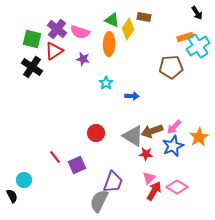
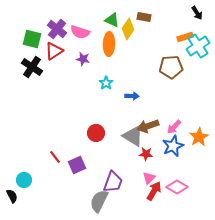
brown arrow: moved 4 px left, 5 px up
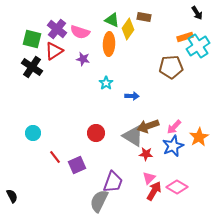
cyan circle: moved 9 px right, 47 px up
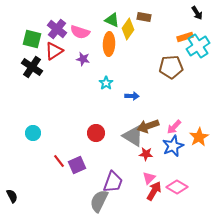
red line: moved 4 px right, 4 px down
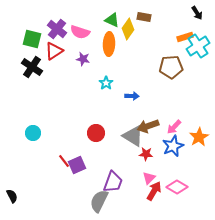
red line: moved 5 px right
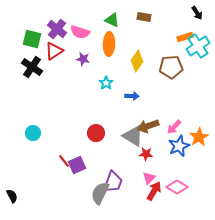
yellow diamond: moved 9 px right, 32 px down
blue star: moved 6 px right
gray semicircle: moved 1 px right, 8 px up
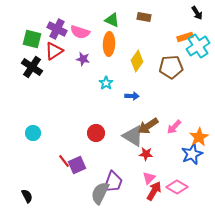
purple cross: rotated 12 degrees counterclockwise
brown arrow: rotated 15 degrees counterclockwise
blue star: moved 13 px right, 8 px down
black semicircle: moved 15 px right
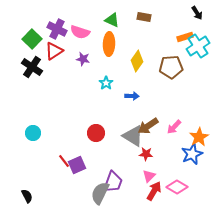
green square: rotated 30 degrees clockwise
pink triangle: moved 2 px up
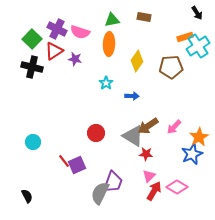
green triangle: rotated 35 degrees counterclockwise
purple star: moved 8 px left
black cross: rotated 20 degrees counterclockwise
cyan circle: moved 9 px down
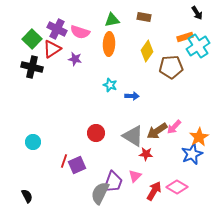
red triangle: moved 2 px left, 2 px up
yellow diamond: moved 10 px right, 10 px up
cyan star: moved 4 px right, 2 px down; rotated 16 degrees counterclockwise
brown arrow: moved 9 px right, 5 px down
red line: rotated 56 degrees clockwise
pink triangle: moved 14 px left
